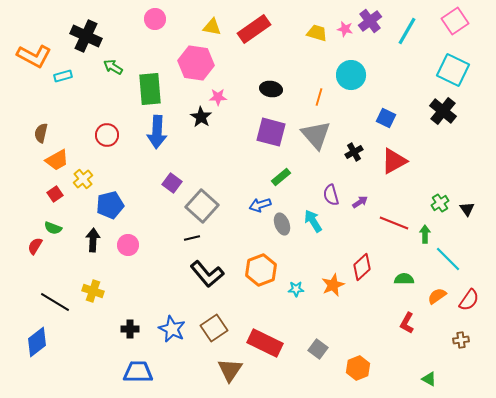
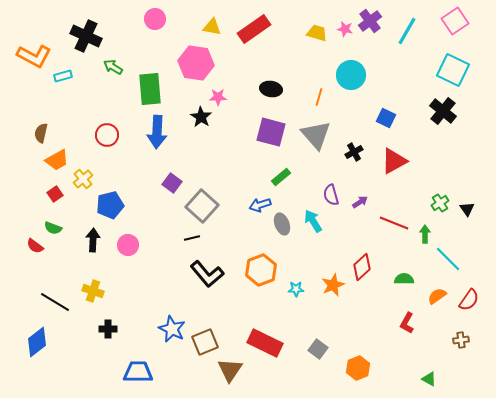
red semicircle at (35, 246): rotated 84 degrees counterclockwise
brown square at (214, 328): moved 9 px left, 14 px down; rotated 12 degrees clockwise
black cross at (130, 329): moved 22 px left
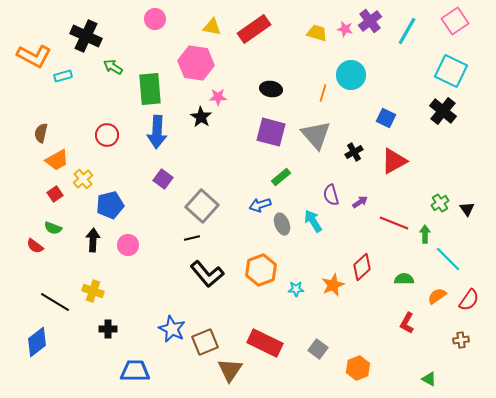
cyan square at (453, 70): moved 2 px left, 1 px down
orange line at (319, 97): moved 4 px right, 4 px up
purple square at (172, 183): moved 9 px left, 4 px up
blue trapezoid at (138, 372): moved 3 px left, 1 px up
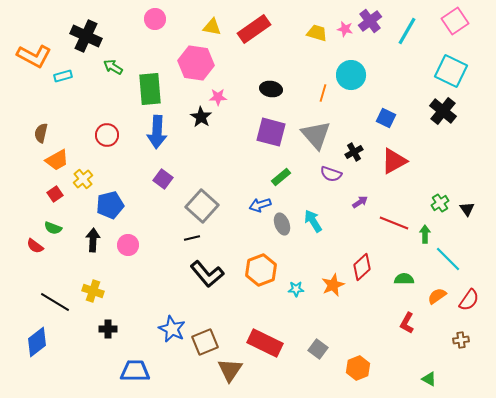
purple semicircle at (331, 195): moved 21 px up; rotated 55 degrees counterclockwise
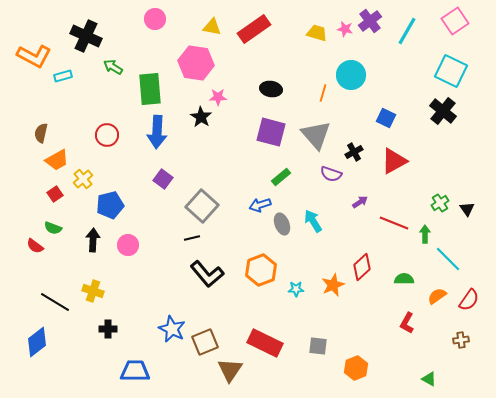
gray square at (318, 349): moved 3 px up; rotated 30 degrees counterclockwise
orange hexagon at (358, 368): moved 2 px left
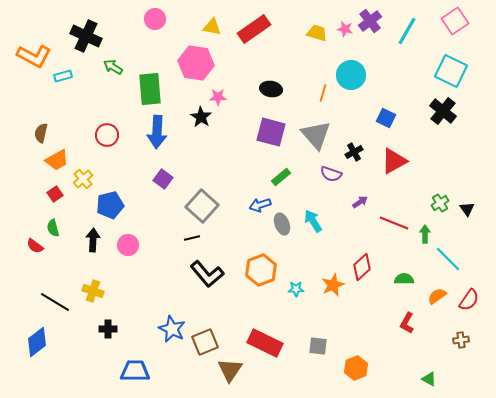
green semicircle at (53, 228): rotated 54 degrees clockwise
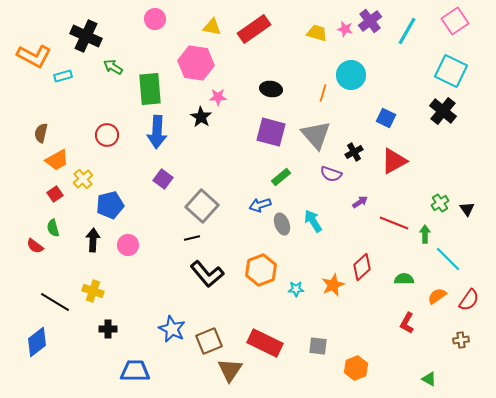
brown square at (205, 342): moved 4 px right, 1 px up
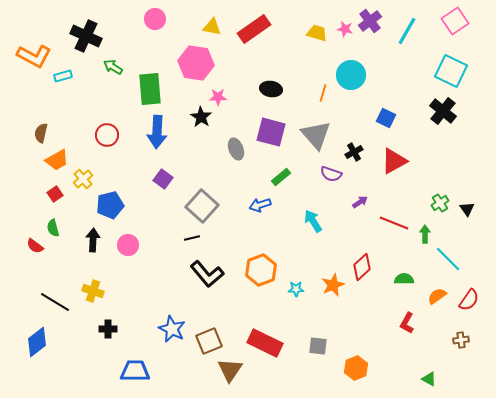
gray ellipse at (282, 224): moved 46 px left, 75 px up
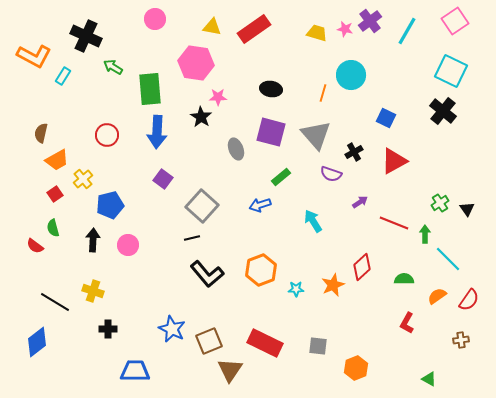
cyan rectangle at (63, 76): rotated 42 degrees counterclockwise
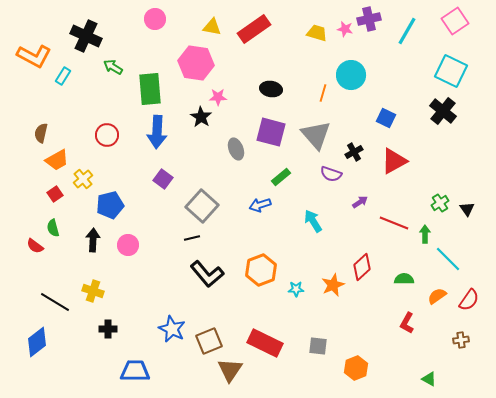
purple cross at (370, 21): moved 1 px left, 2 px up; rotated 25 degrees clockwise
